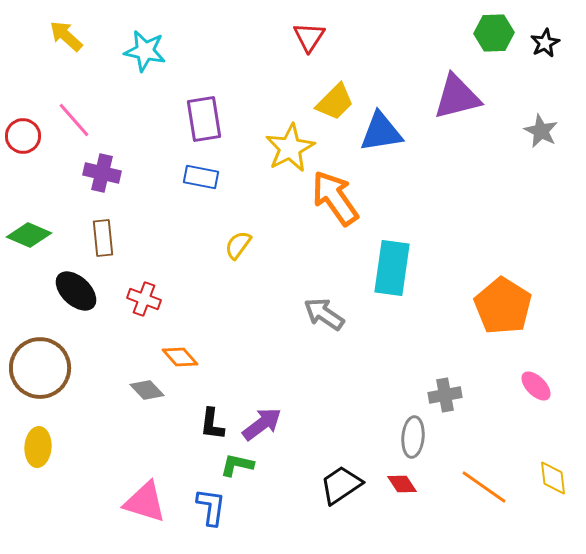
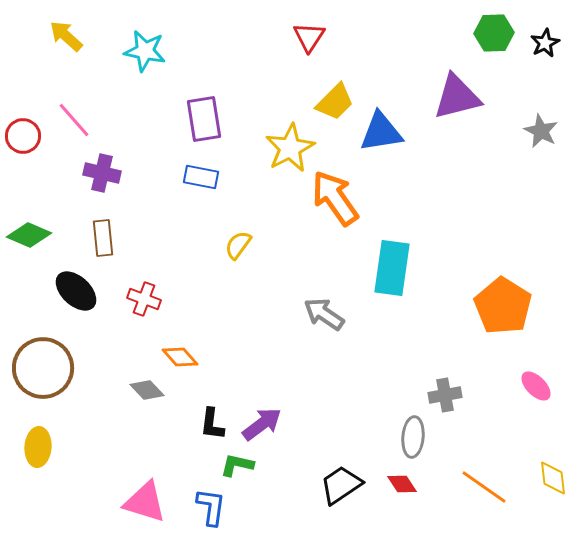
brown circle: moved 3 px right
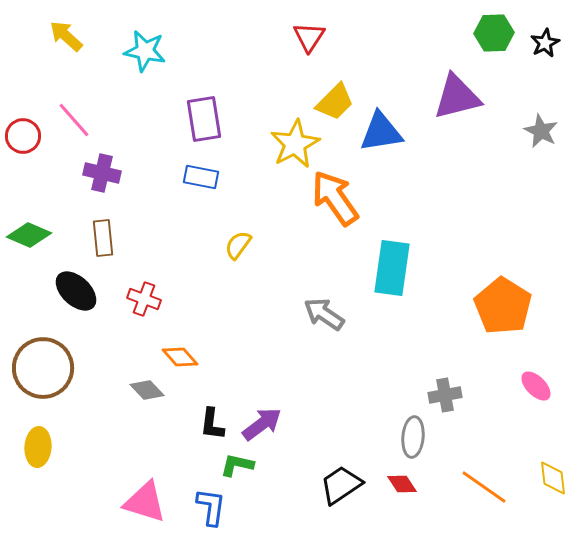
yellow star: moved 5 px right, 4 px up
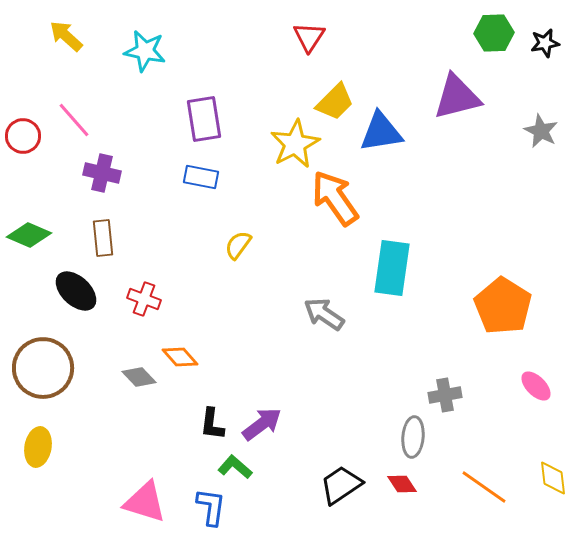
black star: rotated 16 degrees clockwise
gray diamond: moved 8 px left, 13 px up
yellow ellipse: rotated 6 degrees clockwise
green L-shape: moved 2 px left, 2 px down; rotated 28 degrees clockwise
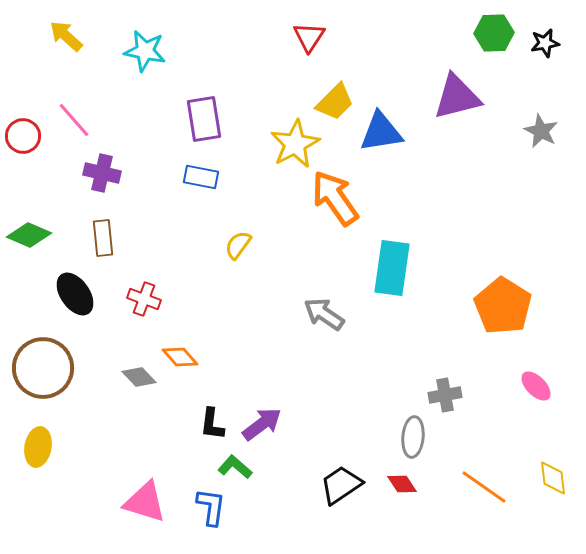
black ellipse: moved 1 px left, 3 px down; rotated 12 degrees clockwise
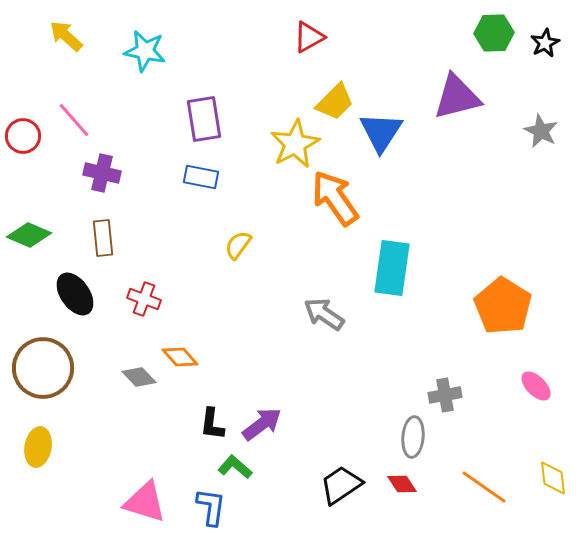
red triangle: rotated 28 degrees clockwise
black star: rotated 16 degrees counterclockwise
blue triangle: rotated 48 degrees counterclockwise
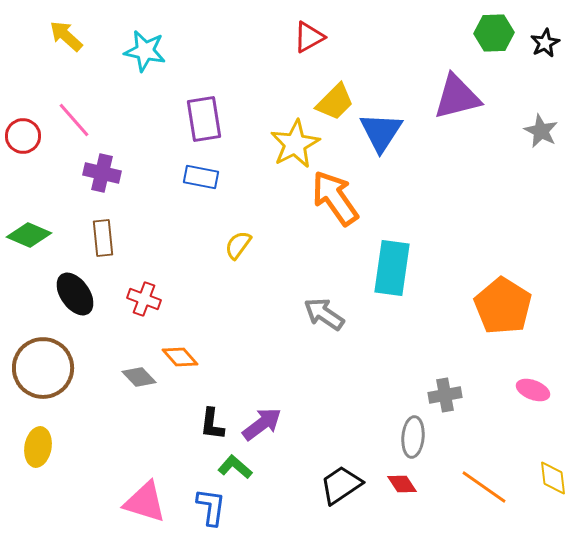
pink ellipse: moved 3 px left, 4 px down; rotated 24 degrees counterclockwise
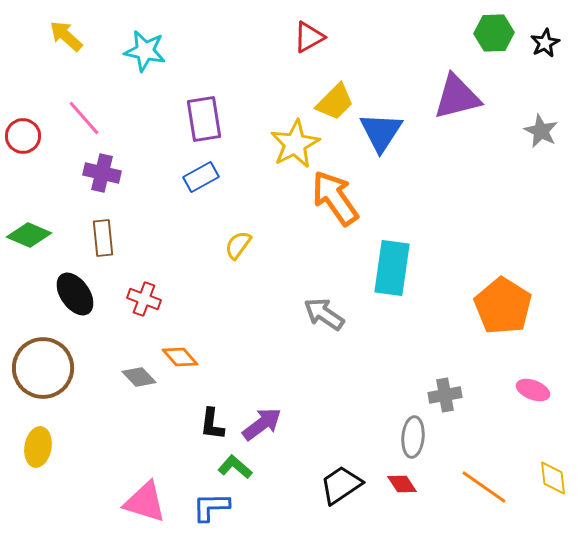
pink line: moved 10 px right, 2 px up
blue rectangle: rotated 40 degrees counterclockwise
blue L-shape: rotated 99 degrees counterclockwise
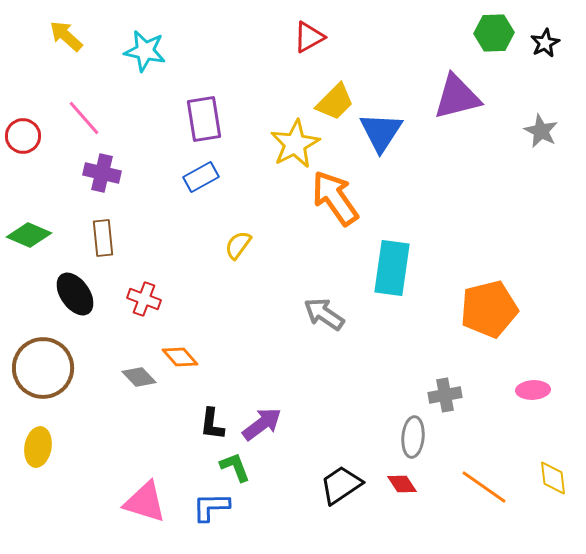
orange pentagon: moved 14 px left, 3 px down; rotated 26 degrees clockwise
pink ellipse: rotated 24 degrees counterclockwise
green L-shape: rotated 28 degrees clockwise
